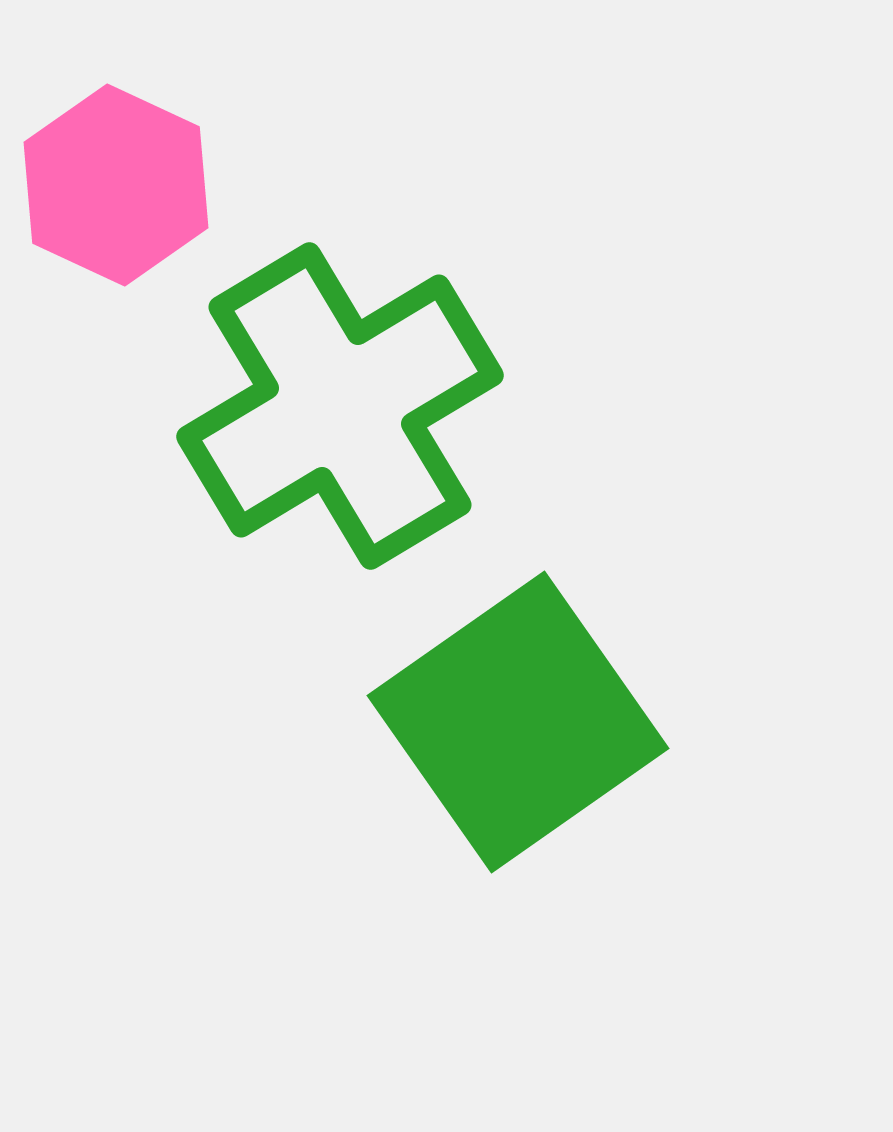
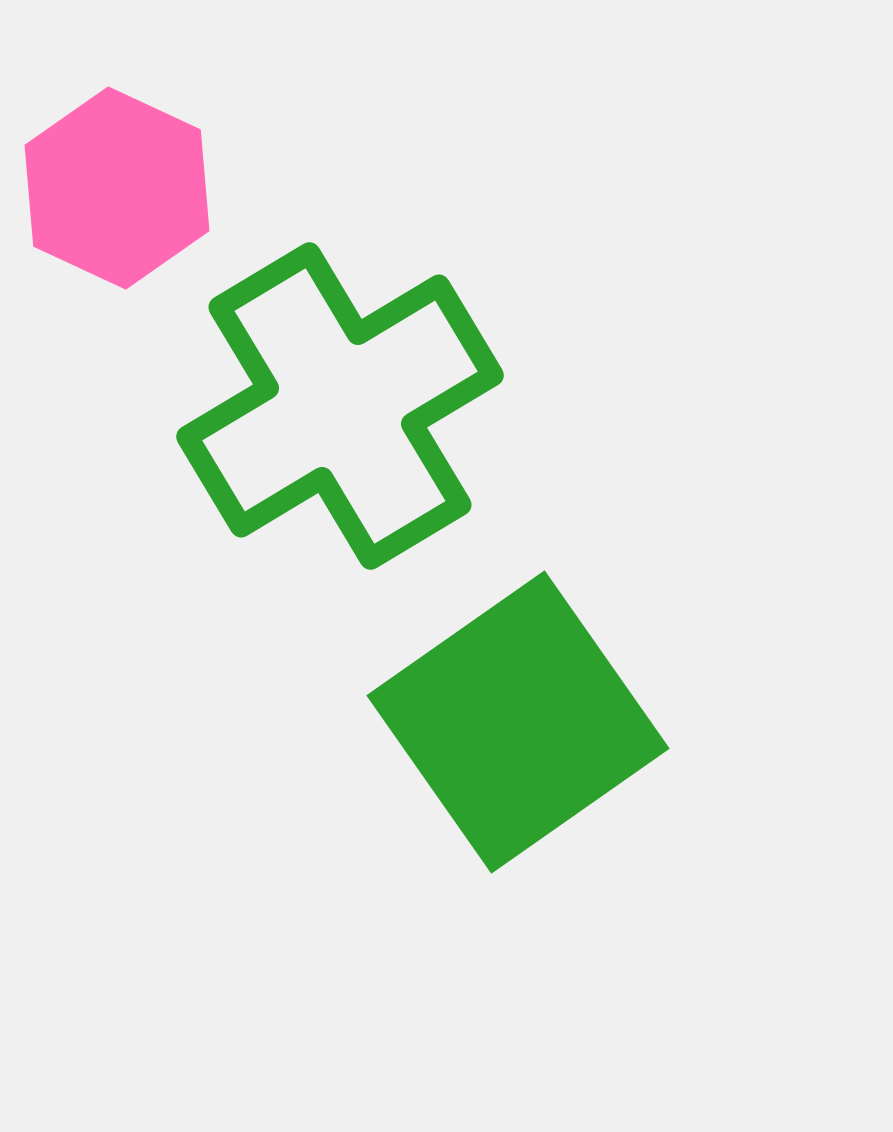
pink hexagon: moved 1 px right, 3 px down
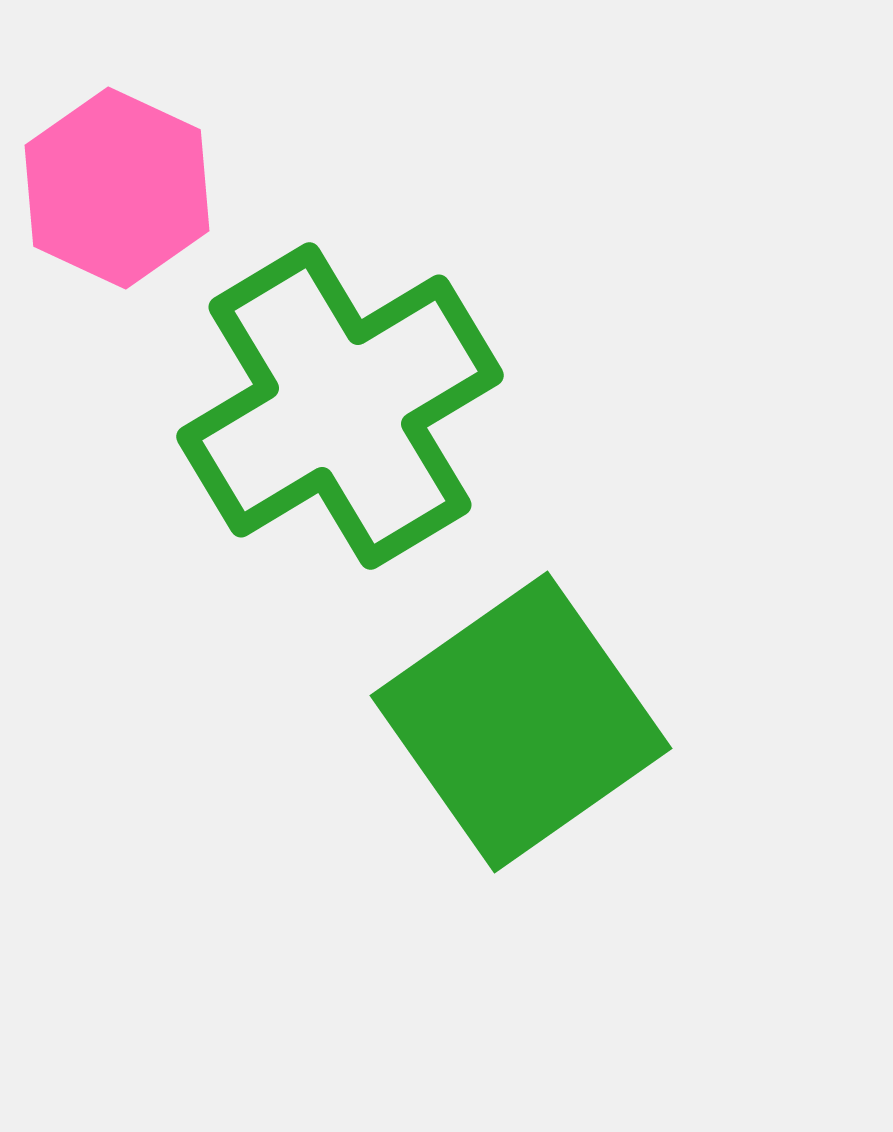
green square: moved 3 px right
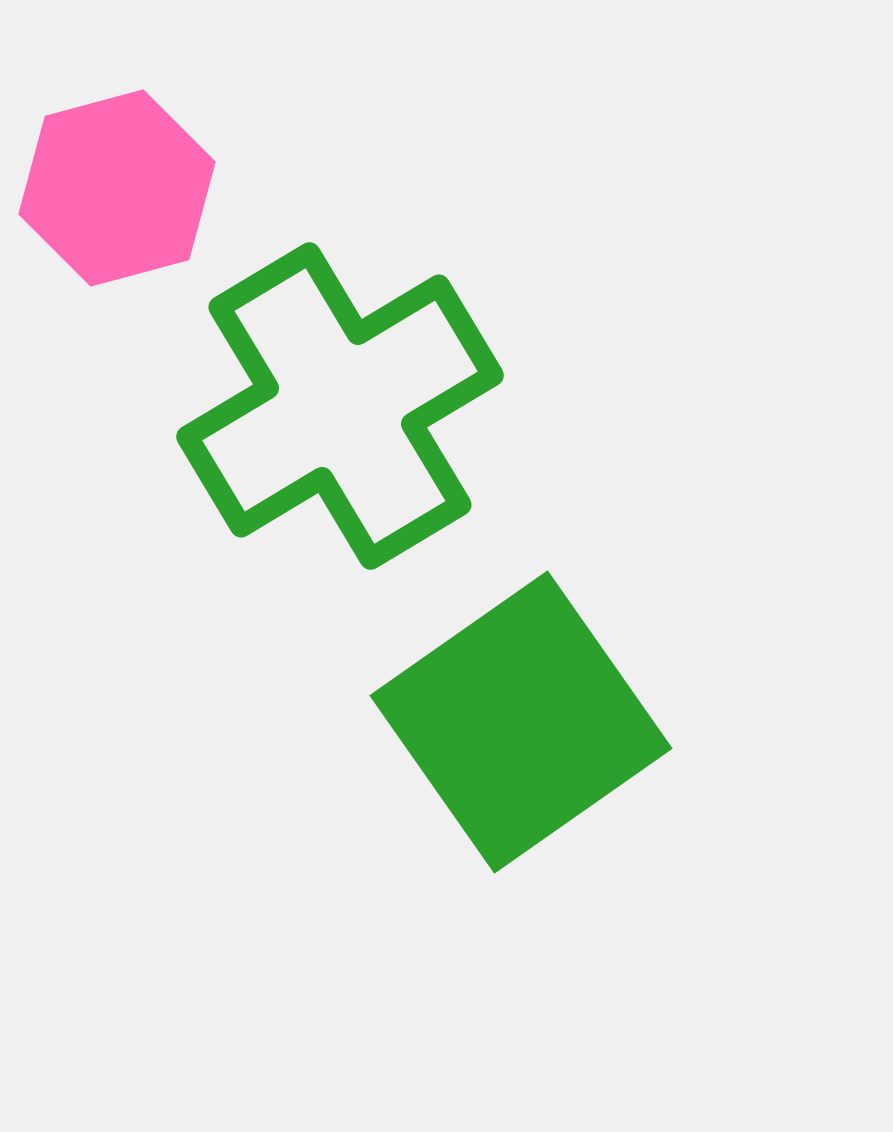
pink hexagon: rotated 20 degrees clockwise
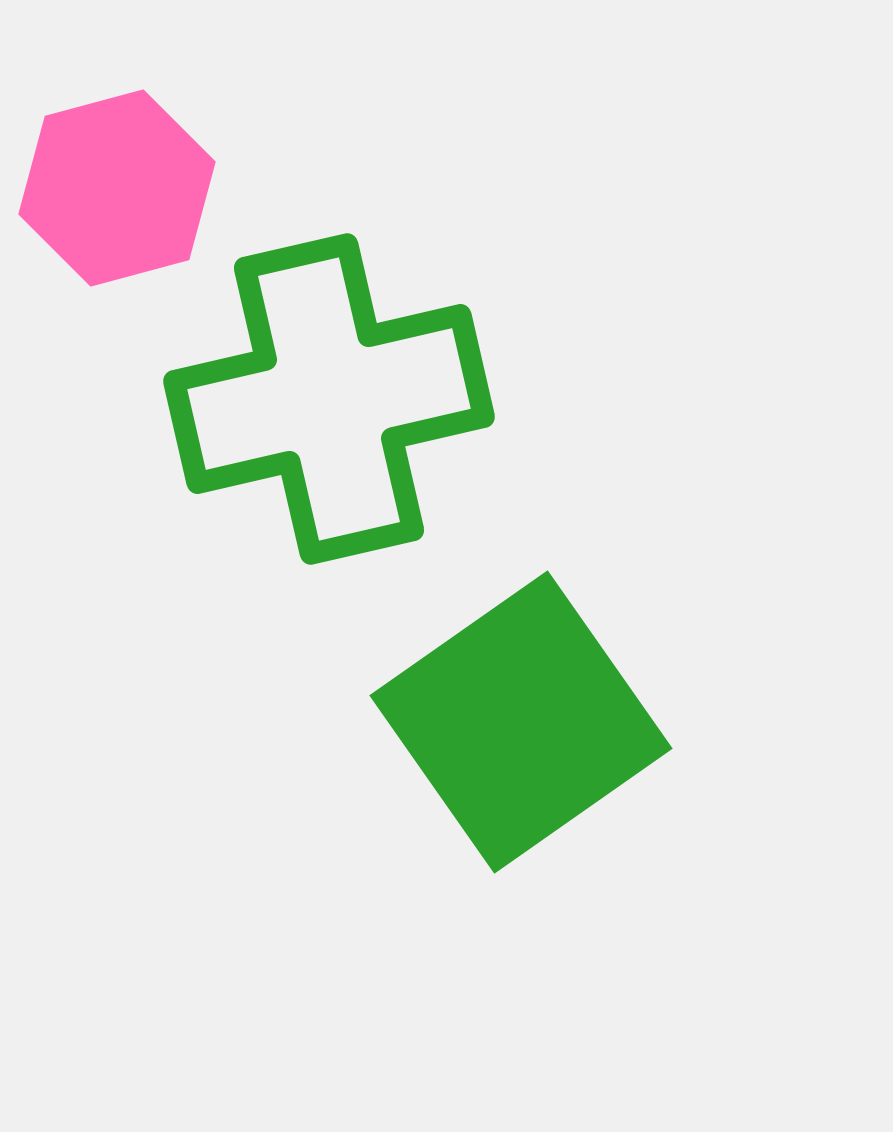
green cross: moved 11 px left, 7 px up; rotated 18 degrees clockwise
